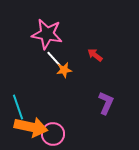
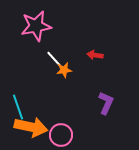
pink star: moved 11 px left, 8 px up; rotated 20 degrees counterclockwise
red arrow: rotated 28 degrees counterclockwise
pink circle: moved 8 px right, 1 px down
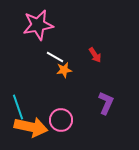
pink star: moved 2 px right, 1 px up
red arrow: rotated 133 degrees counterclockwise
white line: moved 1 px right, 2 px up; rotated 18 degrees counterclockwise
pink circle: moved 15 px up
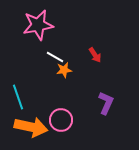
cyan line: moved 10 px up
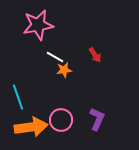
purple L-shape: moved 9 px left, 16 px down
orange arrow: rotated 20 degrees counterclockwise
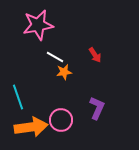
orange star: moved 2 px down
purple L-shape: moved 11 px up
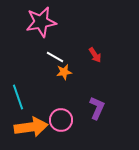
pink star: moved 3 px right, 3 px up
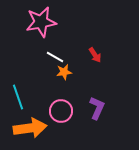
pink circle: moved 9 px up
orange arrow: moved 1 px left, 1 px down
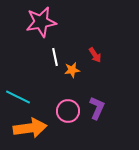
white line: rotated 48 degrees clockwise
orange star: moved 8 px right, 2 px up
cyan line: rotated 45 degrees counterclockwise
pink circle: moved 7 px right
